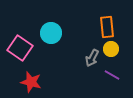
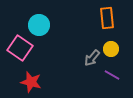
orange rectangle: moved 9 px up
cyan circle: moved 12 px left, 8 px up
gray arrow: rotated 12 degrees clockwise
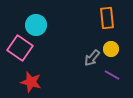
cyan circle: moved 3 px left
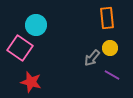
yellow circle: moved 1 px left, 1 px up
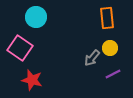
cyan circle: moved 8 px up
purple line: moved 1 px right, 1 px up; rotated 56 degrees counterclockwise
red star: moved 1 px right, 2 px up
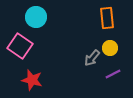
pink square: moved 2 px up
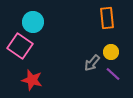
cyan circle: moved 3 px left, 5 px down
yellow circle: moved 1 px right, 4 px down
gray arrow: moved 5 px down
purple line: rotated 70 degrees clockwise
